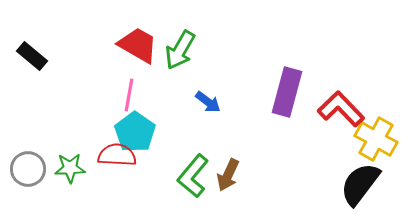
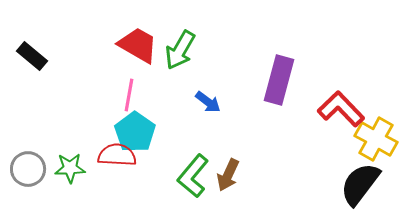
purple rectangle: moved 8 px left, 12 px up
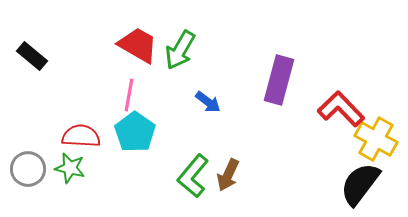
red semicircle: moved 36 px left, 19 px up
green star: rotated 16 degrees clockwise
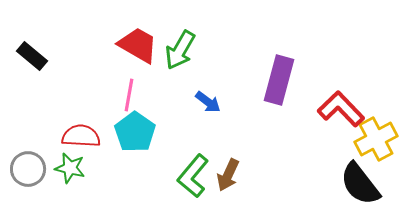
yellow cross: rotated 33 degrees clockwise
black semicircle: rotated 75 degrees counterclockwise
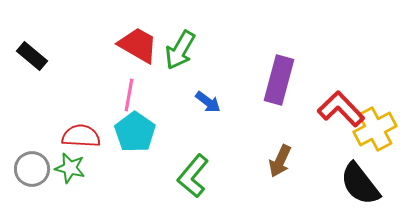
yellow cross: moved 1 px left, 10 px up
gray circle: moved 4 px right
brown arrow: moved 52 px right, 14 px up
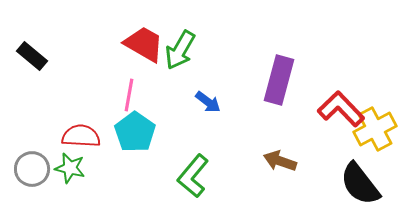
red trapezoid: moved 6 px right, 1 px up
brown arrow: rotated 84 degrees clockwise
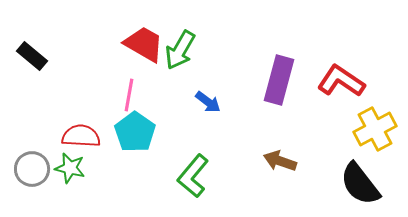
red L-shape: moved 28 px up; rotated 12 degrees counterclockwise
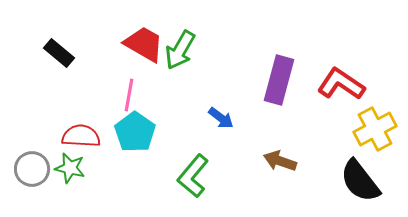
black rectangle: moved 27 px right, 3 px up
red L-shape: moved 3 px down
blue arrow: moved 13 px right, 16 px down
black semicircle: moved 3 px up
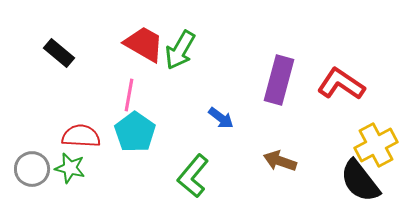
yellow cross: moved 1 px right, 16 px down
